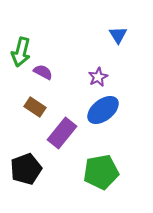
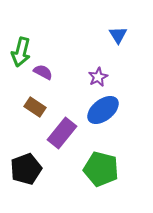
green pentagon: moved 3 px up; rotated 24 degrees clockwise
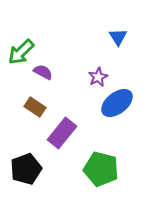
blue triangle: moved 2 px down
green arrow: rotated 32 degrees clockwise
blue ellipse: moved 14 px right, 7 px up
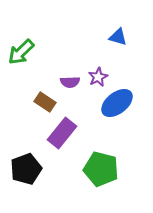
blue triangle: rotated 42 degrees counterclockwise
purple semicircle: moved 27 px right, 10 px down; rotated 150 degrees clockwise
brown rectangle: moved 10 px right, 5 px up
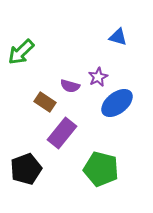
purple semicircle: moved 4 px down; rotated 18 degrees clockwise
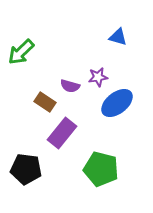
purple star: rotated 18 degrees clockwise
black pentagon: rotated 28 degrees clockwise
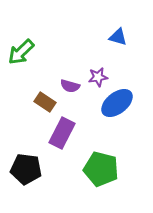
purple rectangle: rotated 12 degrees counterclockwise
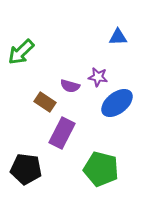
blue triangle: rotated 18 degrees counterclockwise
purple star: rotated 18 degrees clockwise
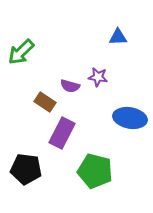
blue ellipse: moved 13 px right, 15 px down; rotated 48 degrees clockwise
green pentagon: moved 6 px left, 2 px down
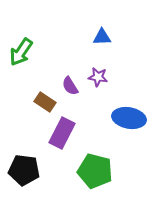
blue triangle: moved 16 px left
green arrow: rotated 12 degrees counterclockwise
purple semicircle: rotated 42 degrees clockwise
blue ellipse: moved 1 px left
black pentagon: moved 2 px left, 1 px down
